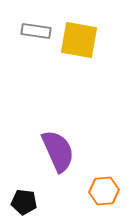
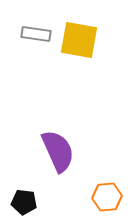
gray rectangle: moved 3 px down
orange hexagon: moved 3 px right, 6 px down
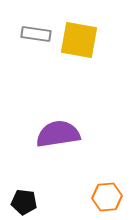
purple semicircle: moved 17 px up; rotated 75 degrees counterclockwise
